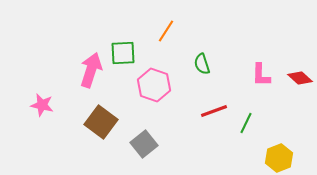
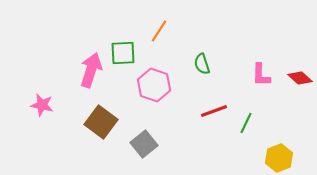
orange line: moved 7 px left
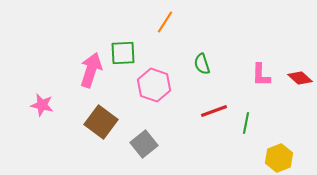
orange line: moved 6 px right, 9 px up
green line: rotated 15 degrees counterclockwise
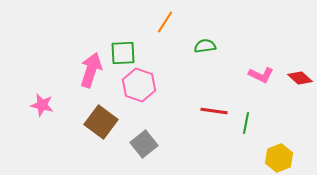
green semicircle: moved 3 px right, 18 px up; rotated 100 degrees clockwise
pink L-shape: rotated 65 degrees counterclockwise
pink hexagon: moved 15 px left
red line: rotated 28 degrees clockwise
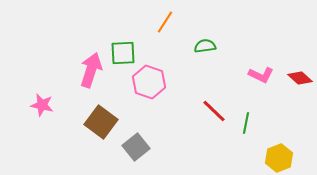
pink hexagon: moved 10 px right, 3 px up
red line: rotated 36 degrees clockwise
gray square: moved 8 px left, 3 px down
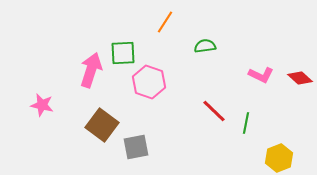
brown square: moved 1 px right, 3 px down
gray square: rotated 28 degrees clockwise
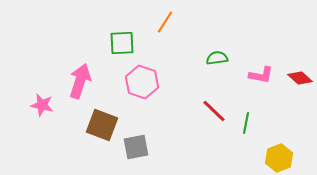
green semicircle: moved 12 px right, 12 px down
green square: moved 1 px left, 10 px up
pink arrow: moved 11 px left, 11 px down
pink L-shape: rotated 15 degrees counterclockwise
pink hexagon: moved 7 px left
brown square: rotated 16 degrees counterclockwise
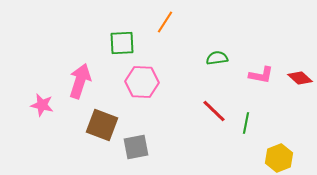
pink hexagon: rotated 16 degrees counterclockwise
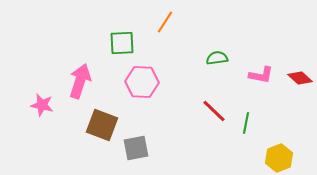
gray square: moved 1 px down
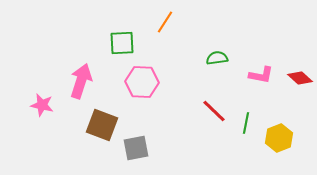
pink arrow: moved 1 px right
yellow hexagon: moved 20 px up
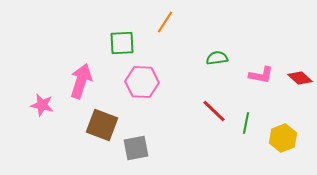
yellow hexagon: moved 4 px right
